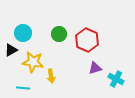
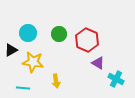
cyan circle: moved 5 px right
purple triangle: moved 3 px right, 5 px up; rotated 48 degrees clockwise
yellow arrow: moved 5 px right, 5 px down
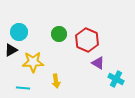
cyan circle: moved 9 px left, 1 px up
yellow star: rotated 10 degrees counterclockwise
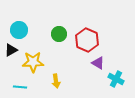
cyan circle: moved 2 px up
cyan line: moved 3 px left, 1 px up
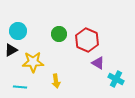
cyan circle: moved 1 px left, 1 px down
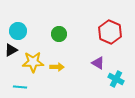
red hexagon: moved 23 px right, 8 px up
yellow arrow: moved 1 px right, 14 px up; rotated 80 degrees counterclockwise
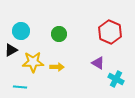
cyan circle: moved 3 px right
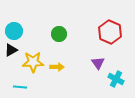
cyan circle: moved 7 px left
purple triangle: rotated 24 degrees clockwise
